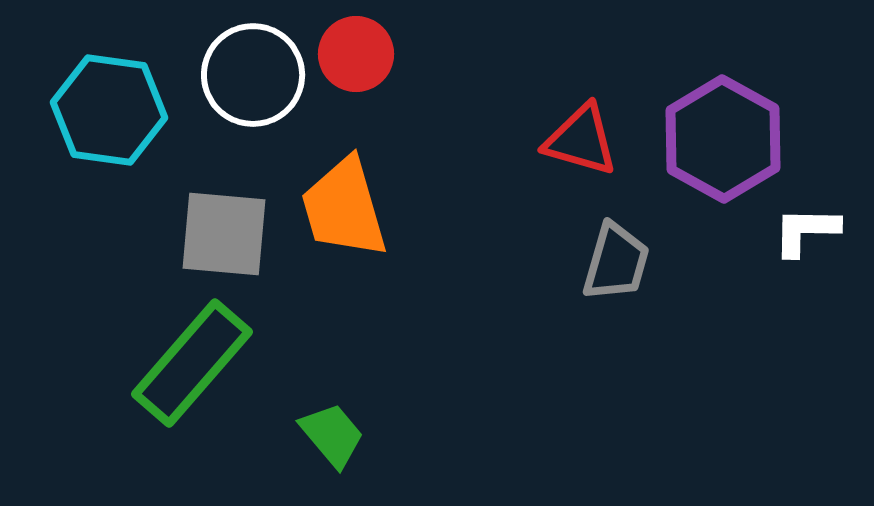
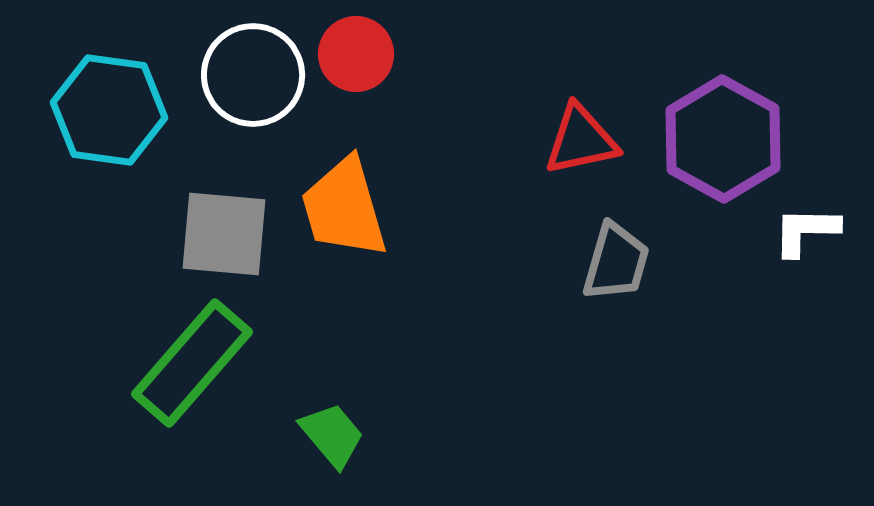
red triangle: rotated 28 degrees counterclockwise
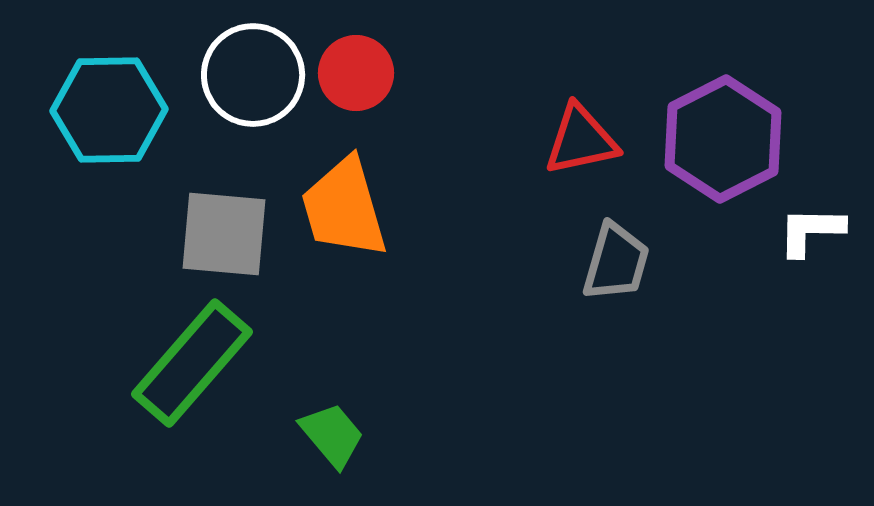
red circle: moved 19 px down
cyan hexagon: rotated 9 degrees counterclockwise
purple hexagon: rotated 4 degrees clockwise
white L-shape: moved 5 px right
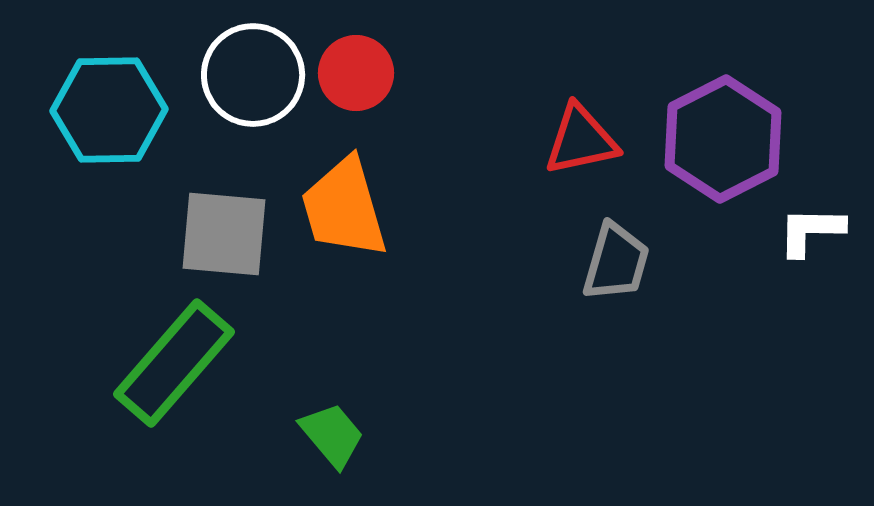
green rectangle: moved 18 px left
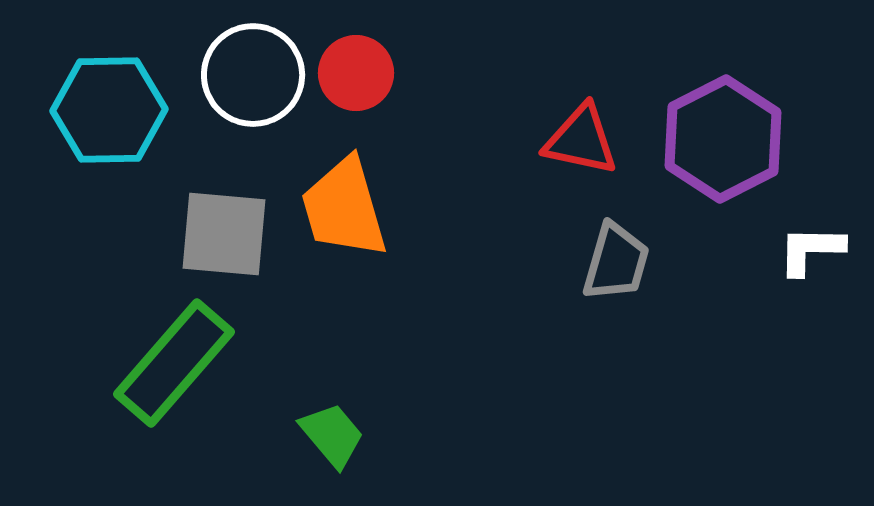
red triangle: rotated 24 degrees clockwise
white L-shape: moved 19 px down
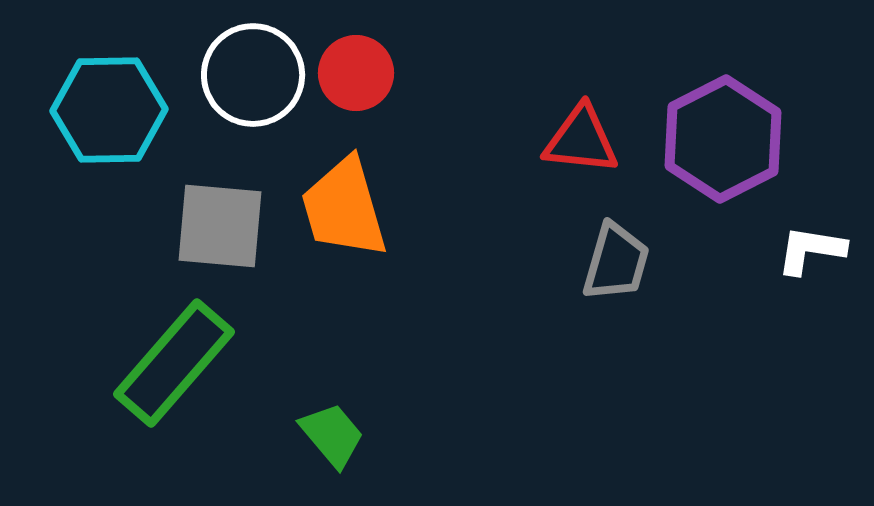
red triangle: rotated 6 degrees counterclockwise
gray square: moved 4 px left, 8 px up
white L-shape: rotated 8 degrees clockwise
